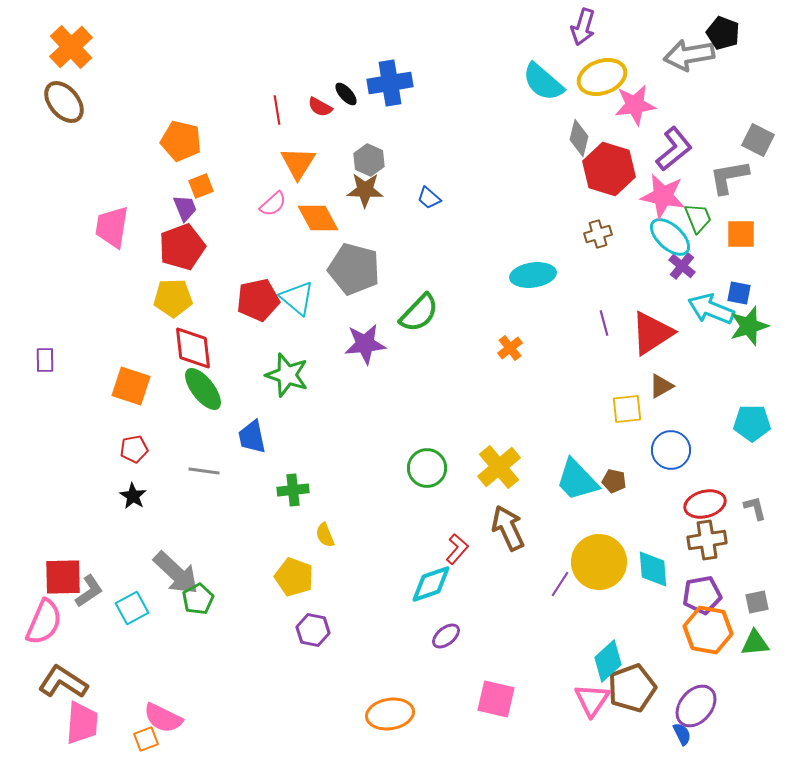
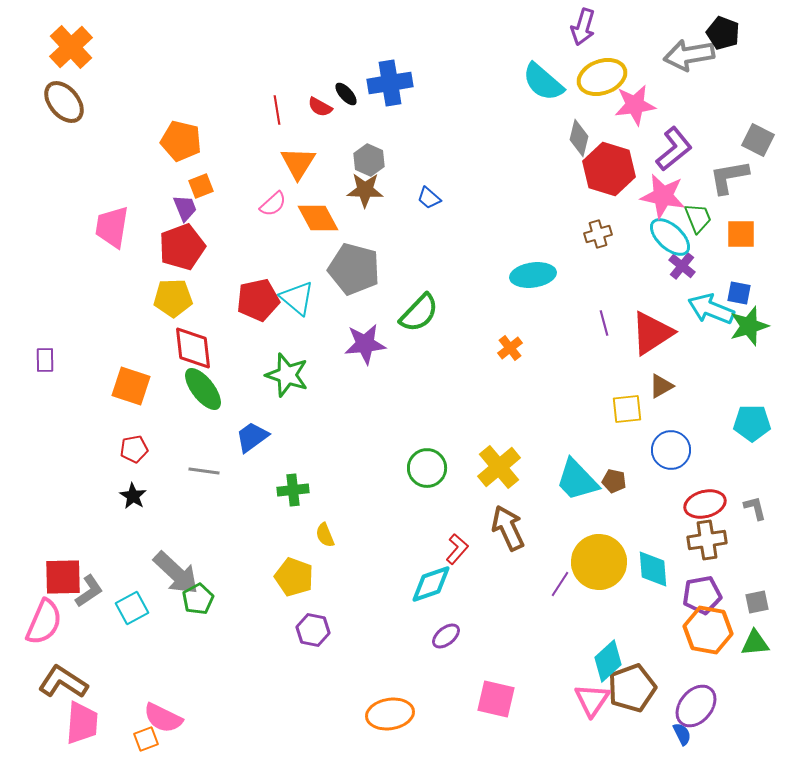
blue trapezoid at (252, 437): rotated 66 degrees clockwise
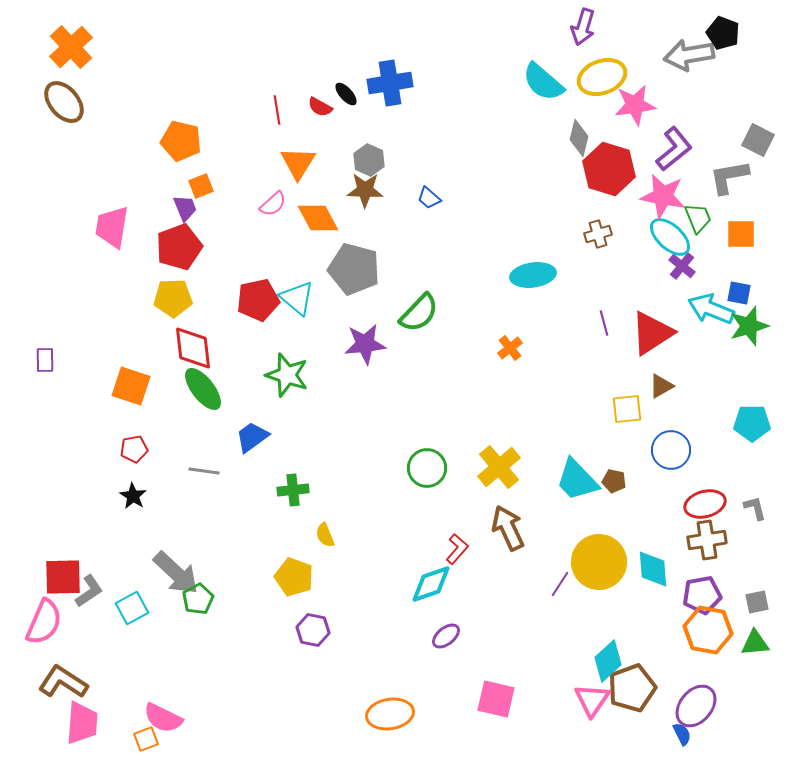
red pentagon at (182, 247): moved 3 px left
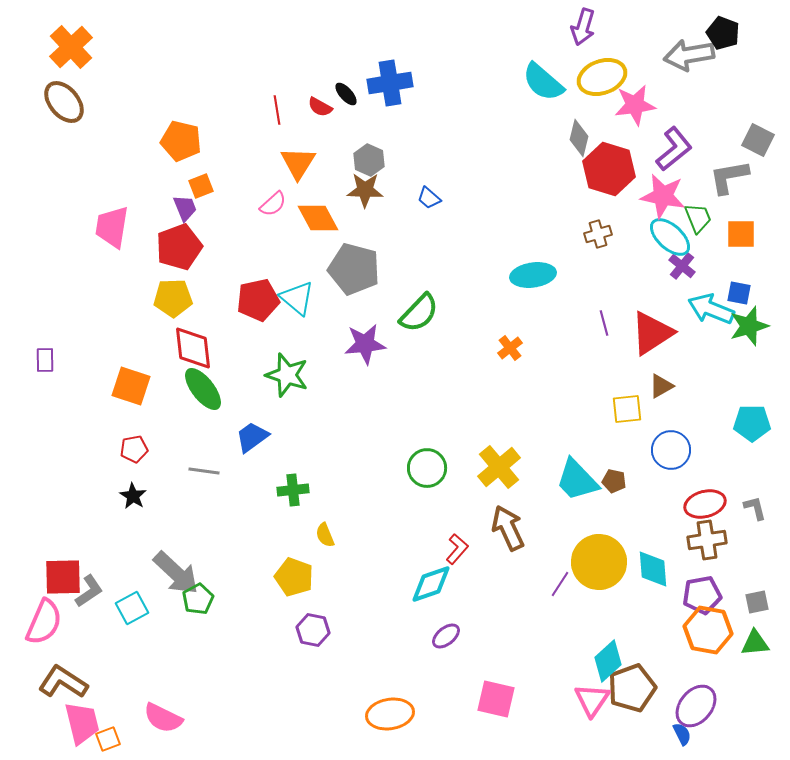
pink trapezoid at (82, 723): rotated 18 degrees counterclockwise
orange square at (146, 739): moved 38 px left
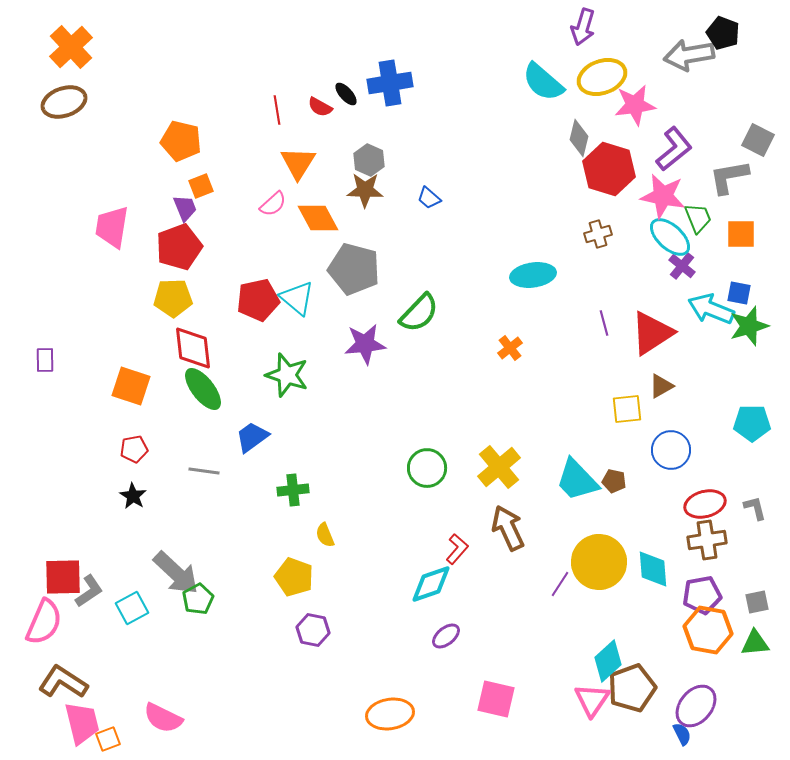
brown ellipse at (64, 102): rotated 69 degrees counterclockwise
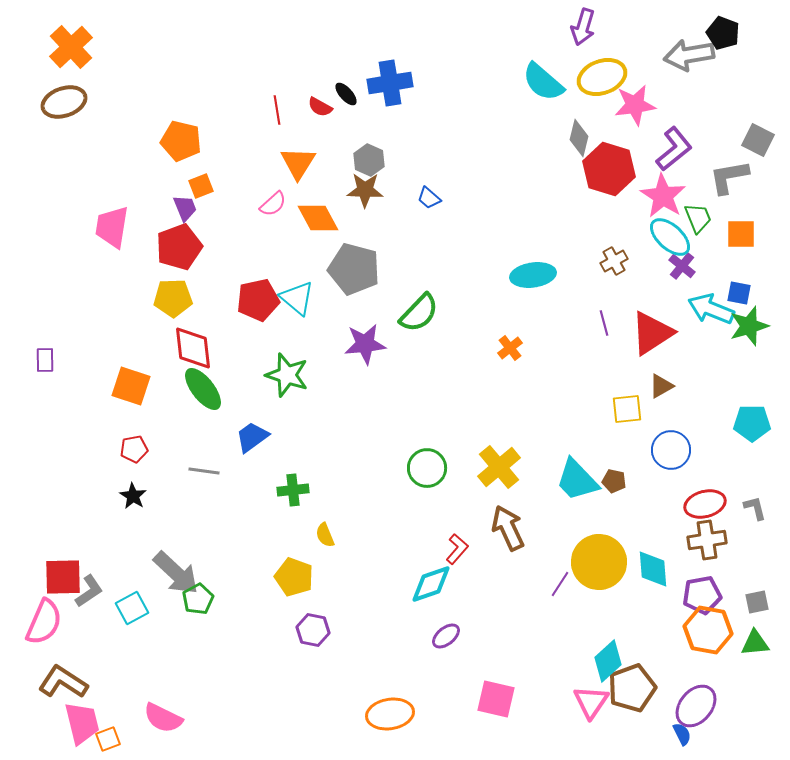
pink star at (663, 196): rotated 21 degrees clockwise
brown cross at (598, 234): moved 16 px right, 27 px down; rotated 12 degrees counterclockwise
pink triangle at (592, 700): moved 1 px left, 2 px down
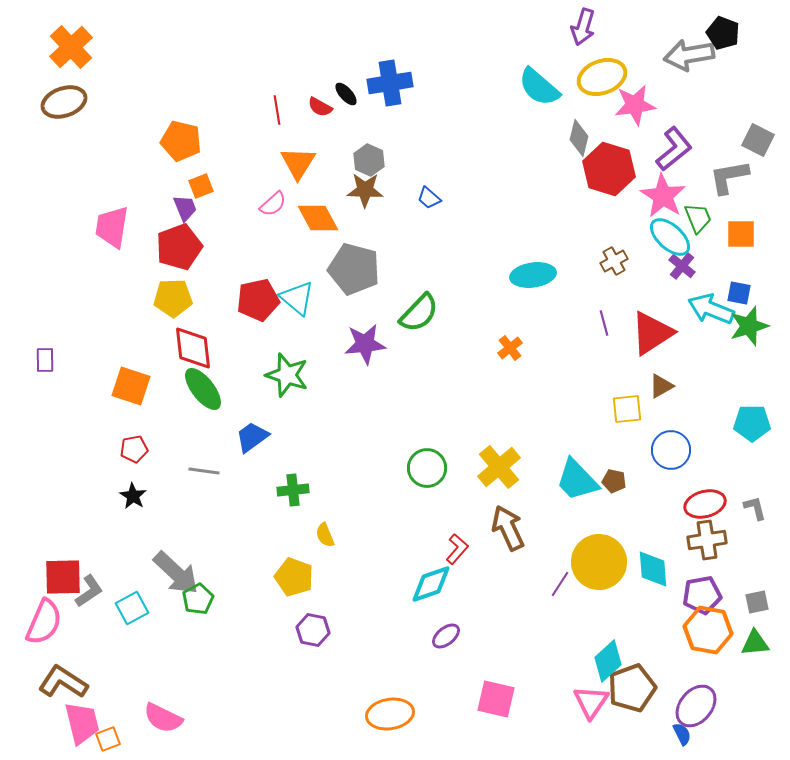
cyan semicircle at (543, 82): moved 4 px left, 5 px down
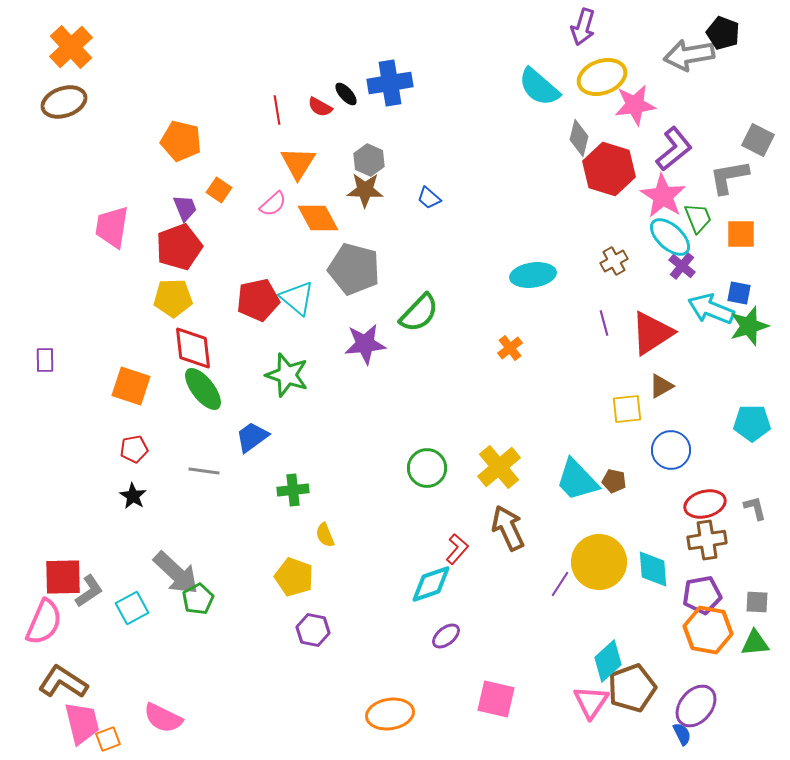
orange square at (201, 186): moved 18 px right, 4 px down; rotated 35 degrees counterclockwise
gray square at (757, 602): rotated 15 degrees clockwise
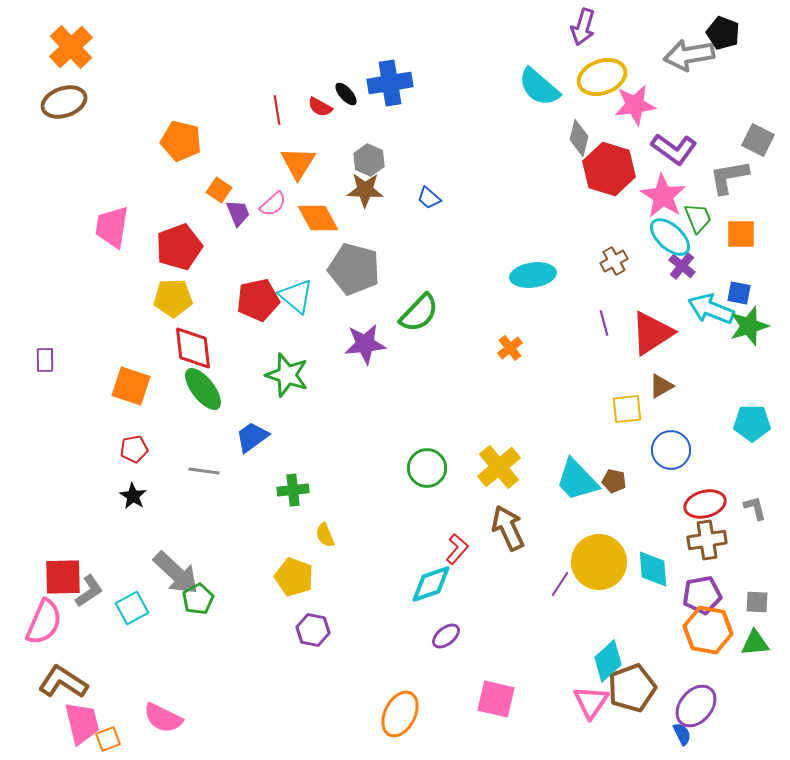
purple L-shape at (674, 149): rotated 75 degrees clockwise
purple trapezoid at (185, 208): moved 53 px right, 5 px down
cyan triangle at (297, 298): moved 1 px left, 2 px up
orange ellipse at (390, 714): moved 10 px right; rotated 54 degrees counterclockwise
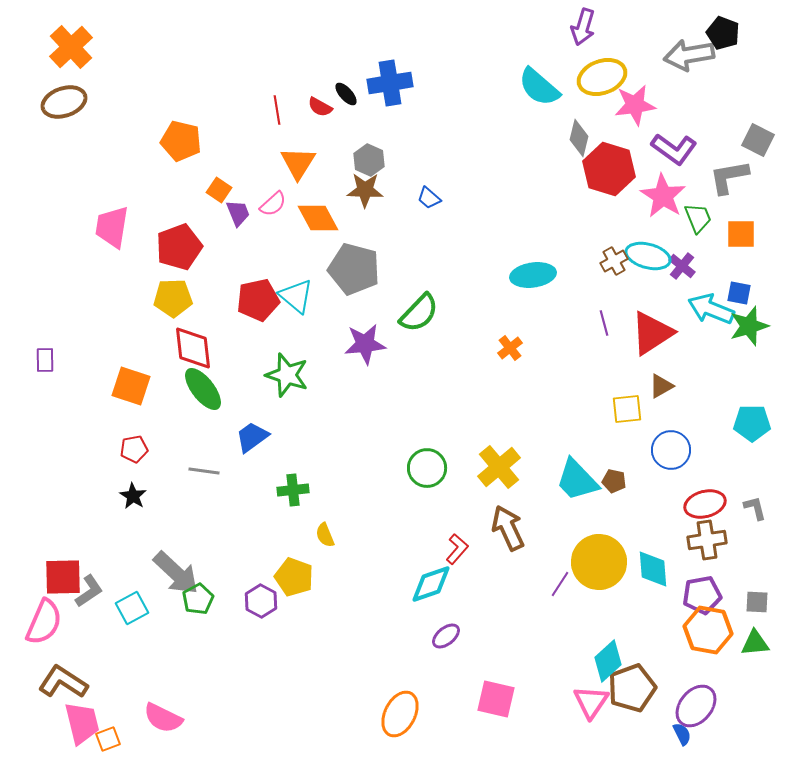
cyan ellipse at (670, 237): moved 22 px left, 19 px down; rotated 27 degrees counterclockwise
purple hexagon at (313, 630): moved 52 px left, 29 px up; rotated 16 degrees clockwise
